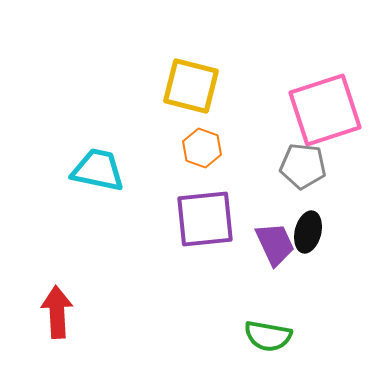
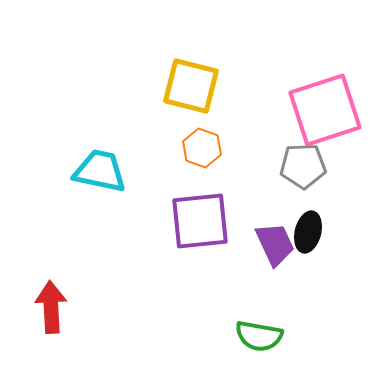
gray pentagon: rotated 9 degrees counterclockwise
cyan trapezoid: moved 2 px right, 1 px down
purple square: moved 5 px left, 2 px down
red arrow: moved 6 px left, 5 px up
green semicircle: moved 9 px left
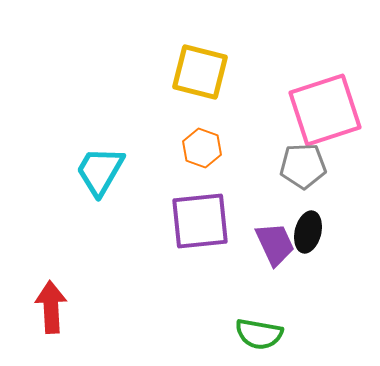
yellow square: moved 9 px right, 14 px up
cyan trapezoid: rotated 72 degrees counterclockwise
green semicircle: moved 2 px up
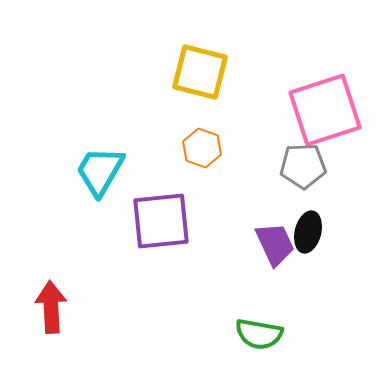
purple square: moved 39 px left
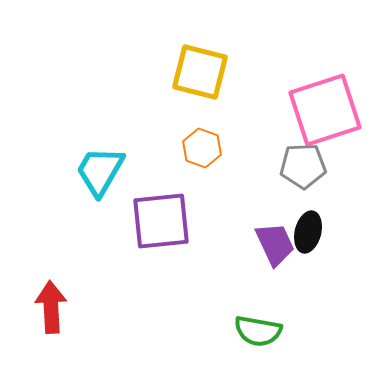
green semicircle: moved 1 px left, 3 px up
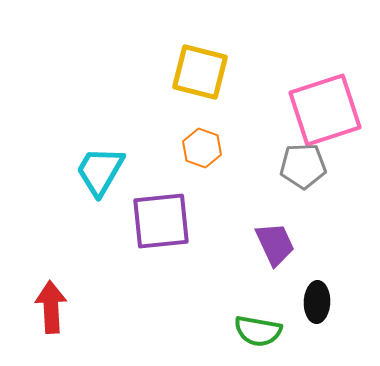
black ellipse: moved 9 px right, 70 px down; rotated 12 degrees counterclockwise
